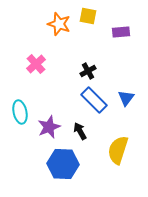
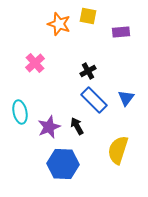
pink cross: moved 1 px left, 1 px up
black arrow: moved 3 px left, 5 px up
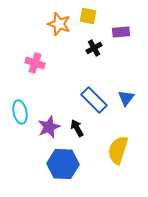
pink cross: rotated 30 degrees counterclockwise
black cross: moved 6 px right, 23 px up
black arrow: moved 2 px down
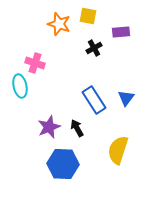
blue rectangle: rotated 12 degrees clockwise
cyan ellipse: moved 26 px up
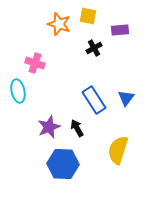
purple rectangle: moved 1 px left, 2 px up
cyan ellipse: moved 2 px left, 5 px down
